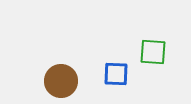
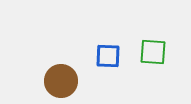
blue square: moved 8 px left, 18 px up
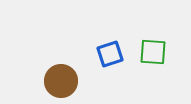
blue square: moved 2 px right, 2 px up; rotated 20 degrees counterclockwise
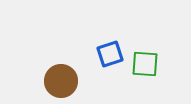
green square: moved 8 px left, 12 px down
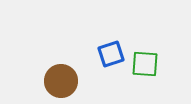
blue square: moved 1 px right
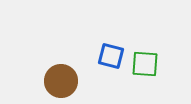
blue square: moved 2 px down; rotated 32 degrees clockwise
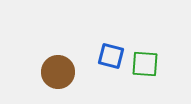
brown circle: moved 3 px left, 9 px up
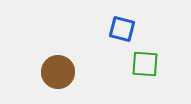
blue square: moved 11 px right, 27 px up
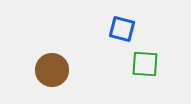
brown circle: moved 6 px left, 2 px up
